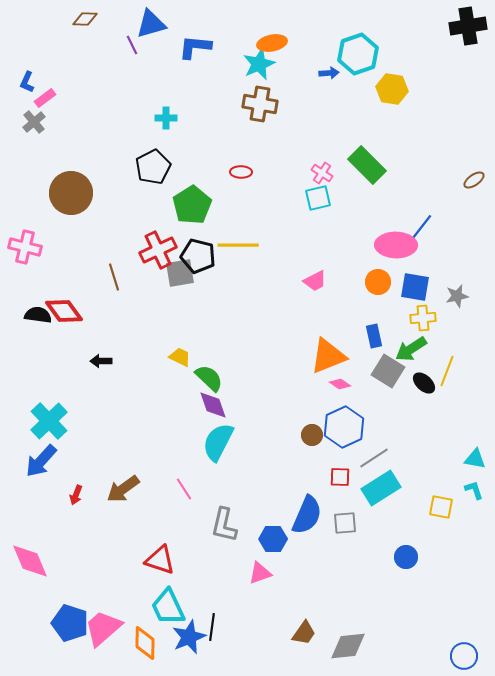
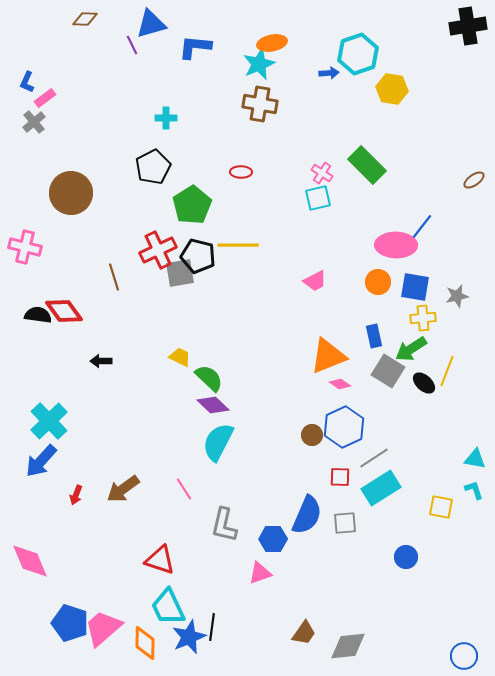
purple diamond at (213, 405): rotated 28 degrees counterclockwise
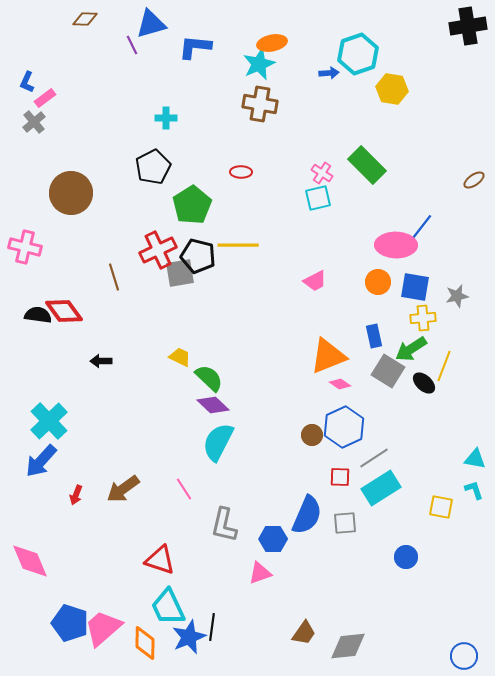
yellow line at (447, 371): moved 3 px left, 5 px up
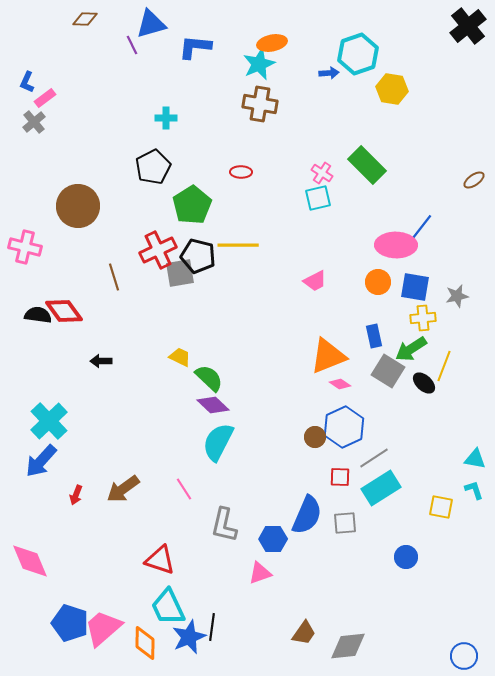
black cross at (468, 26): rotated 30 degrees counterclockwise
brown circle at (71, 193): moved 7 px right, 13 px down
brown circle at (312, 435): moved 3 px right, 2 px down
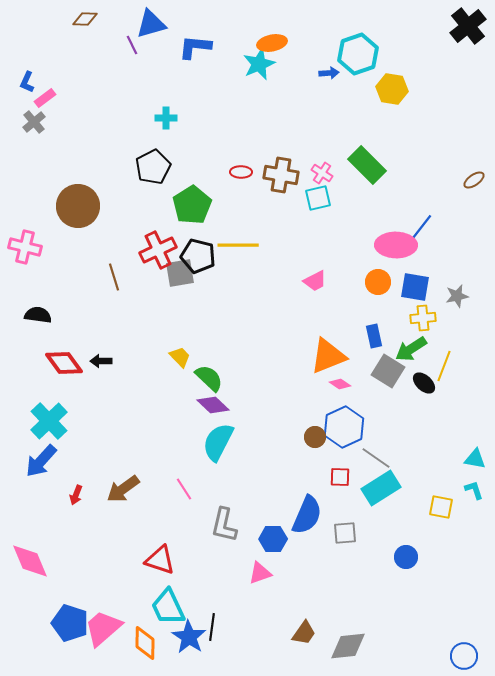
brown cross at (260, 104): moved 21 px right, 71 px down
red diamond at (64, 311): moved 52 px down
yellow trapezoid at (180, 357): rotated 20 degrees clockwise
gray line at (374, 458): moved 2 px right; rotated 68 degrees clockwise
gray square at (345, 523): moved 10 px down
blue star at (189, 637): rotated 16 degrees counterclockwise
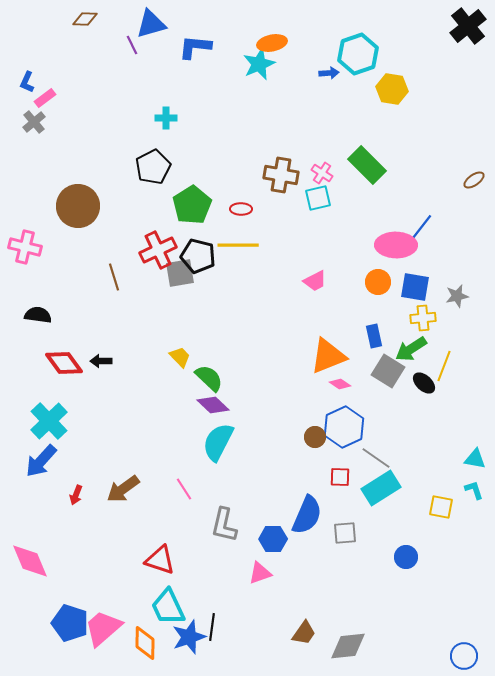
red ellipse at (241, 172): moved 37 px down
blue star at (189, 637): rotated 20 degrees clockwise
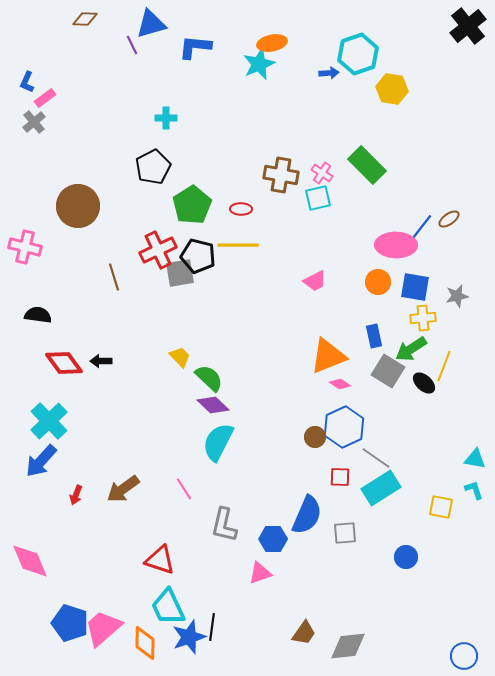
brown ellipse at (474, 180): moved 25 px left, 39 px down
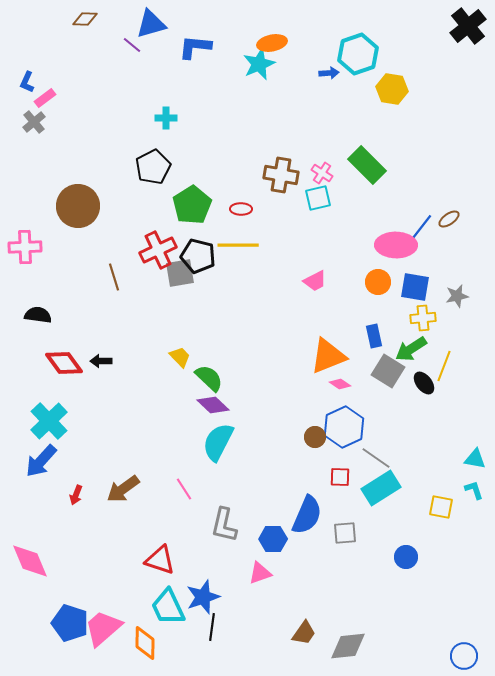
purple line at (132, 45): rotated 24 degrees counterclockwise
pink cross at (25, 247): rotated 16 degrees counterclockwise
black ellipse at (424, 383): rotated 10 degrees clockwise
blue star at (189, 637): moved 14 px right, 40 px up
